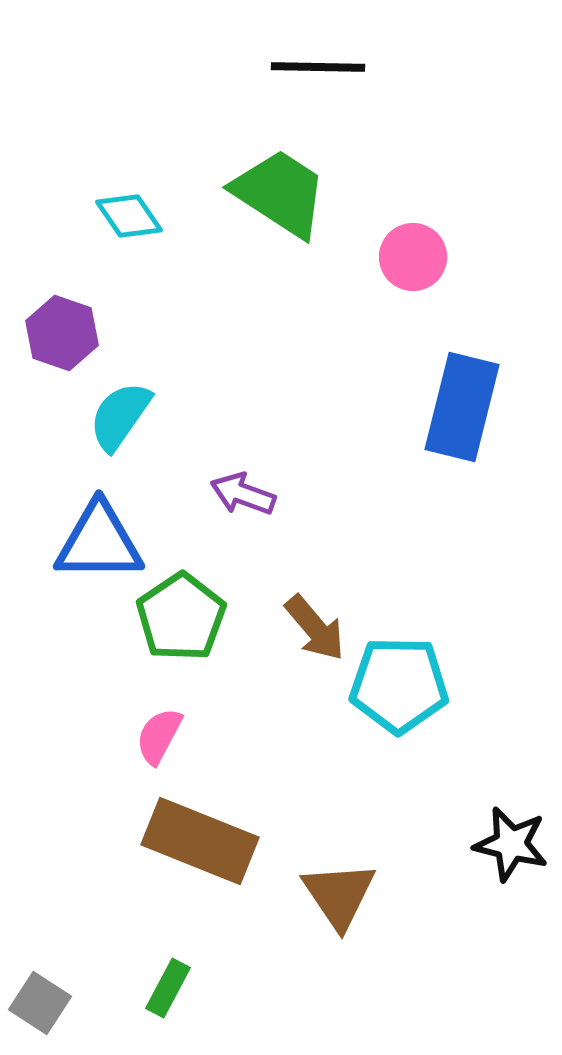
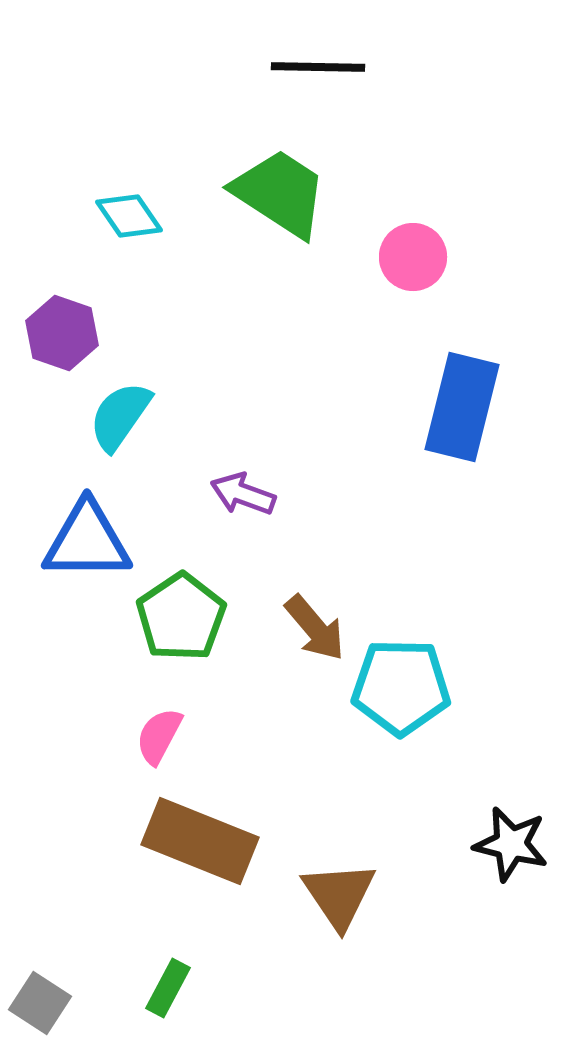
blue triangle: moved 12 px left, 1 px up
cyan pentagon: moved 2 px right, 2 px down
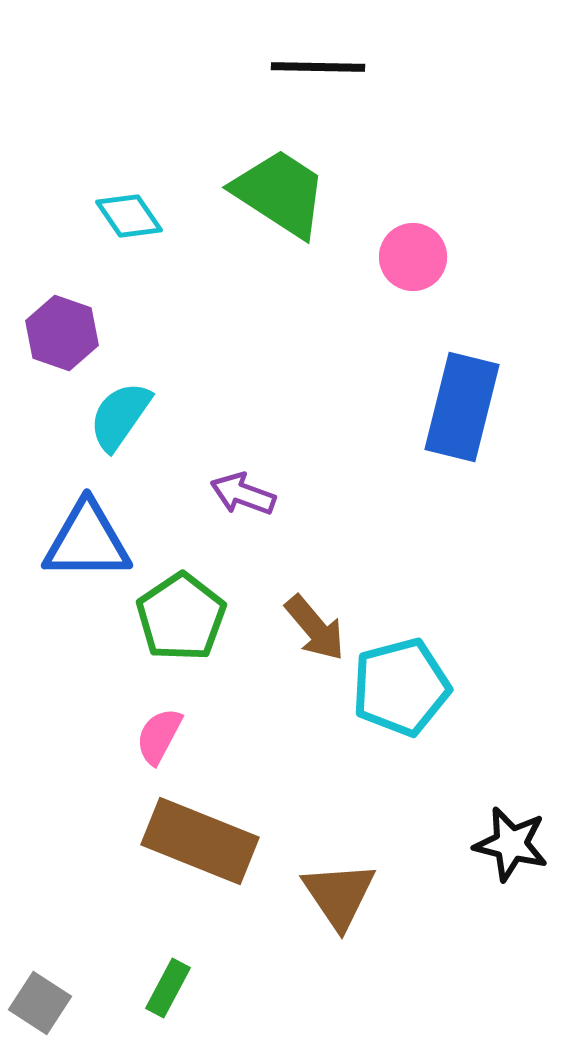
cyan pentagon: rotated 16 degrees counterclockwise
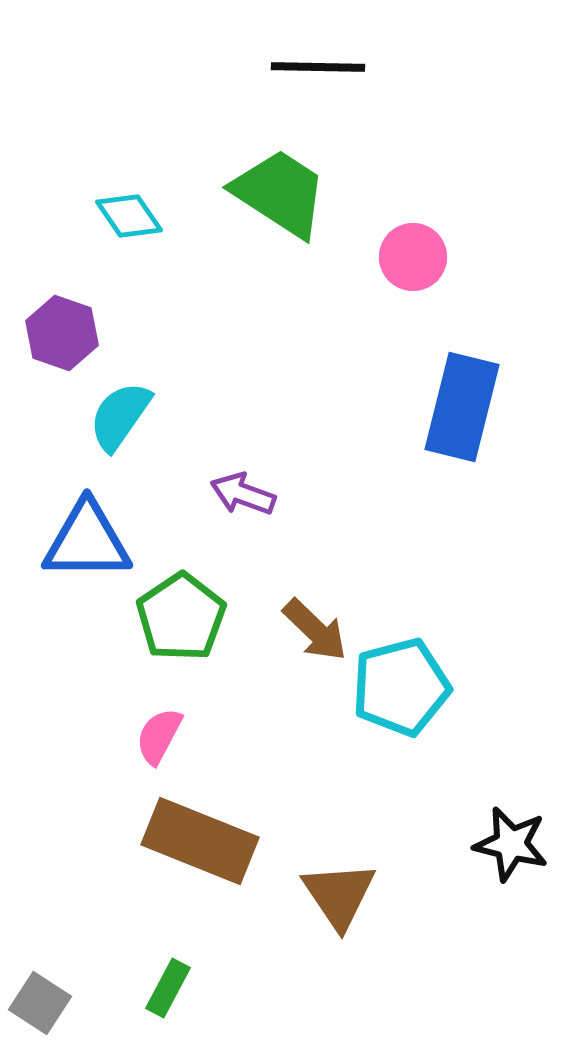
brown arrow: moved 2 px down; rotated 6 degrees counterclockwise
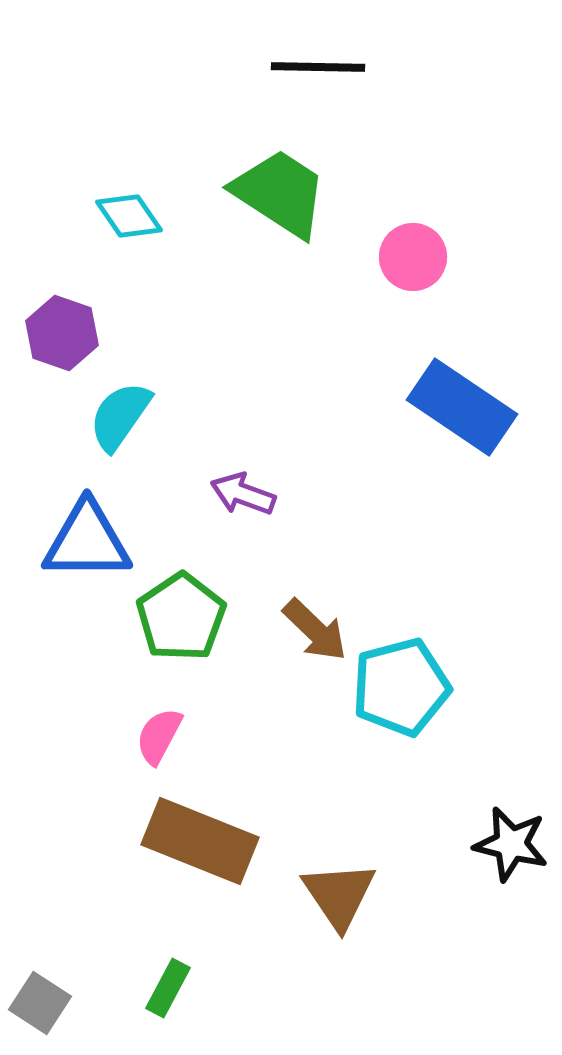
blue rectangle: rotated 70 degrees counterclockwise
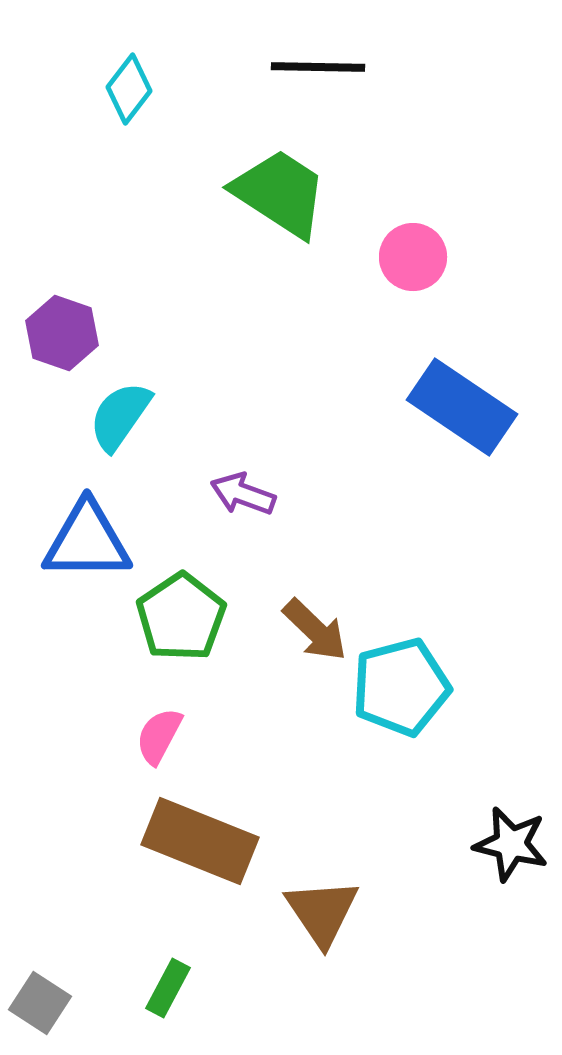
cyan diamond: moved 127 px up; rotated 72 degrees clockwise
brown triangle: moved 17 px left, 17 px down
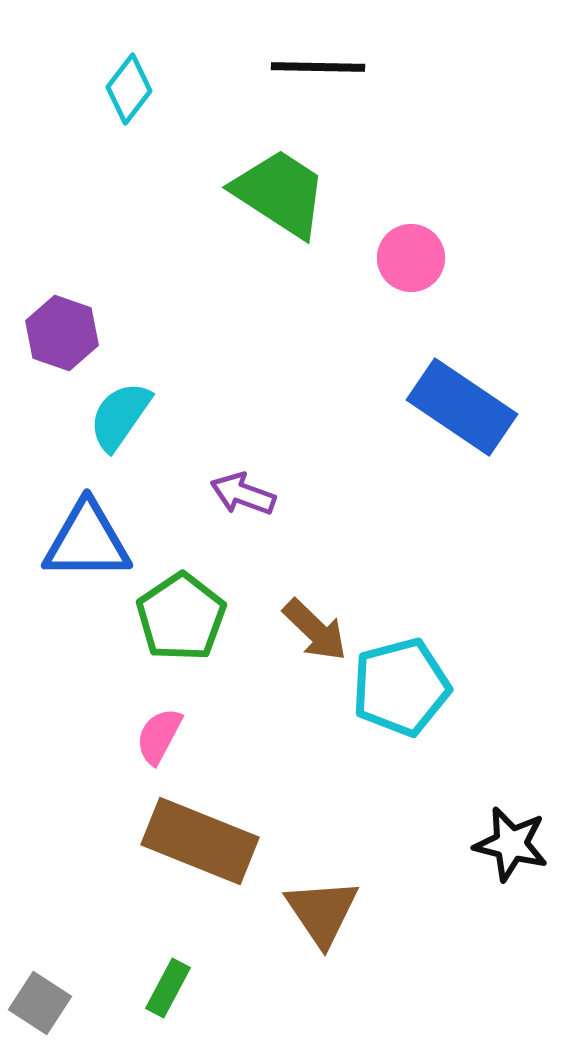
pink circle: moved 2 px left, 1 px down
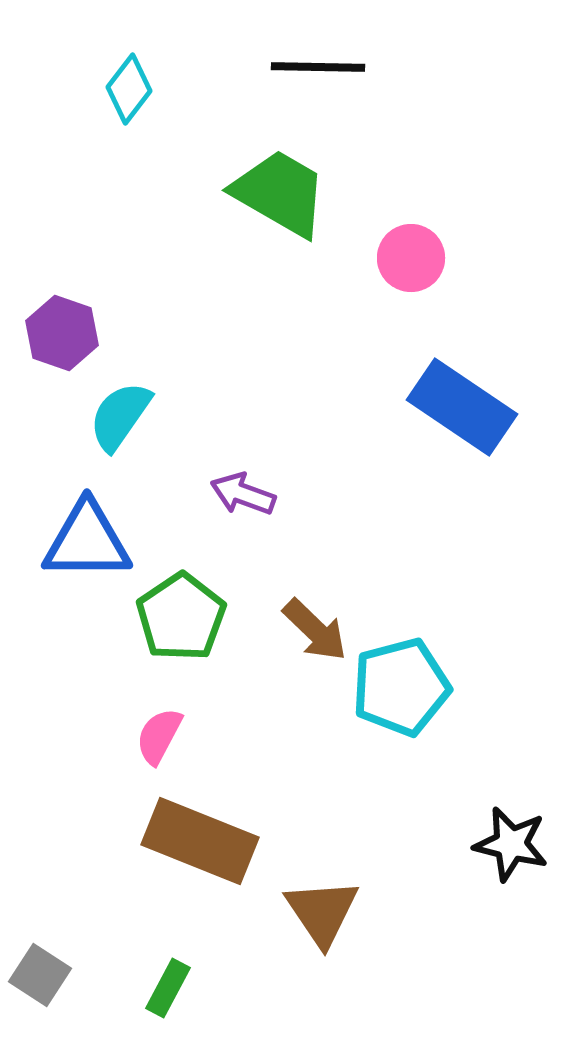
green trapezoid: rotated 3 degrees counterclockwise
gray square: moved 28 px up
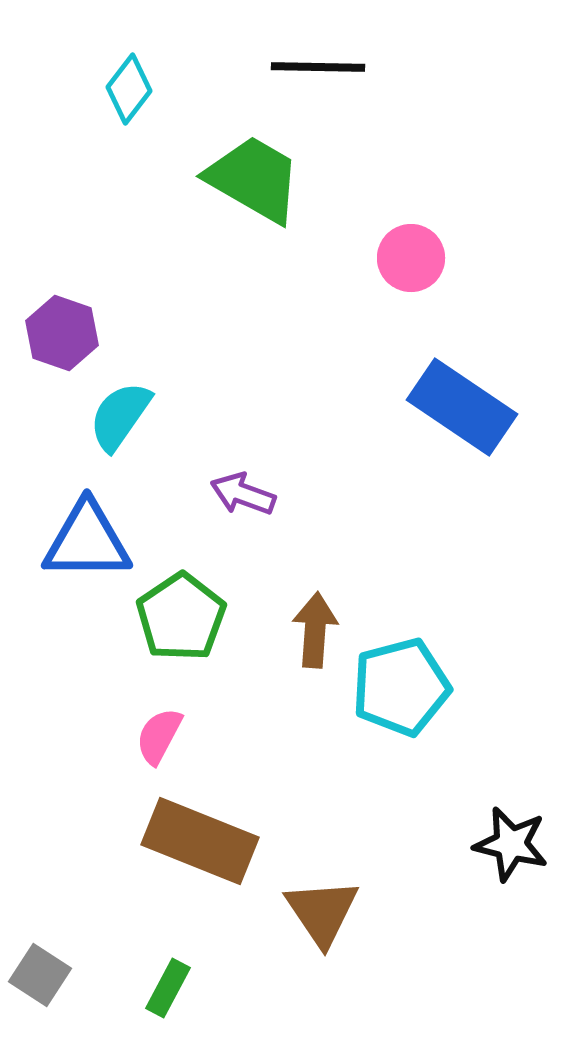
green trapezoid: moved 26 px left, 14 px up
brown arrow: rotated 130 degrees counterclockwise
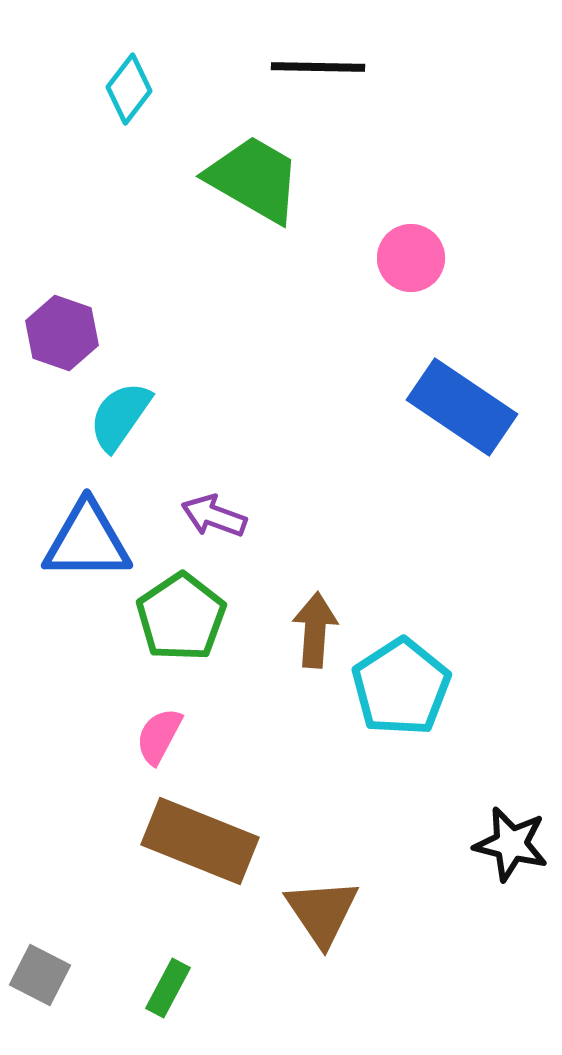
purple arrow: moved 29 px left, 22 px down
cyan pentagon: rotated 18 degrees counterclockwise
gray square: rotated 6 degrees counterclockwise
